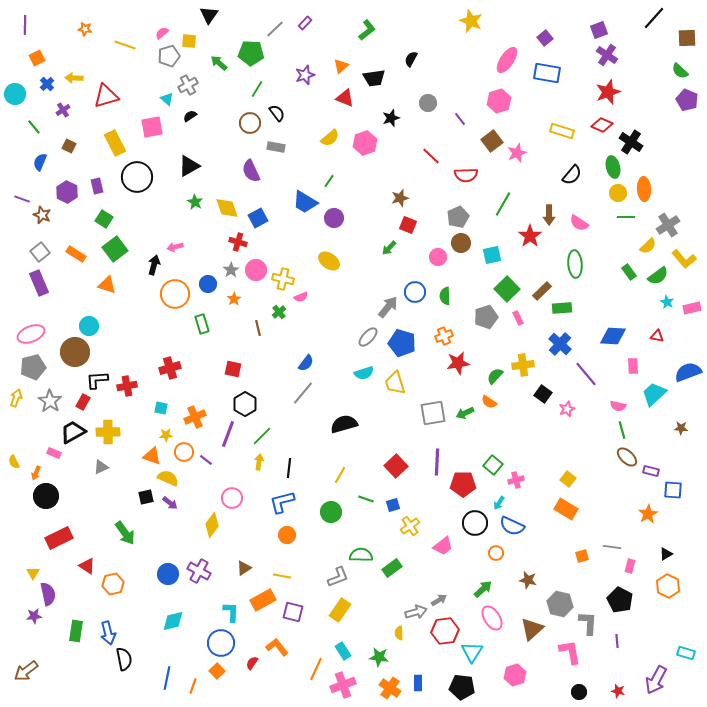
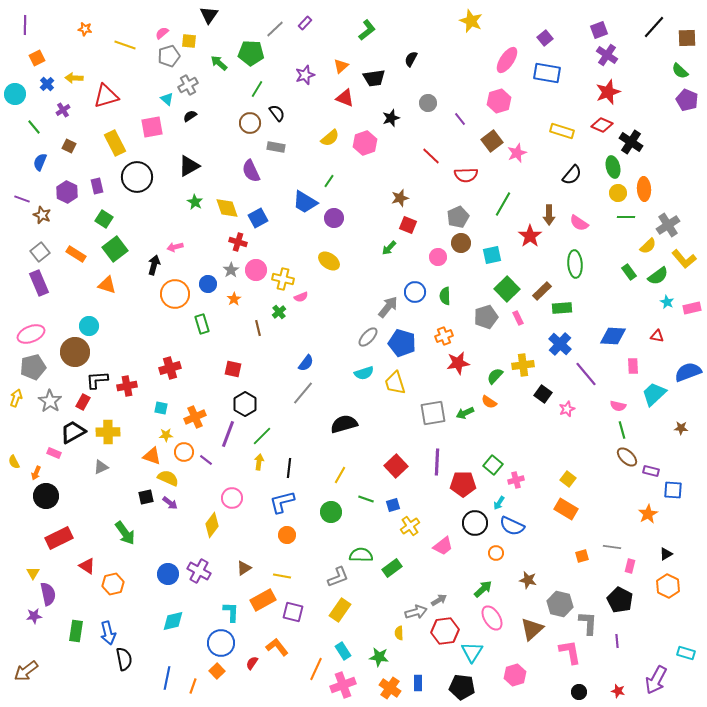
black line at (654, 18): moved 9 px down
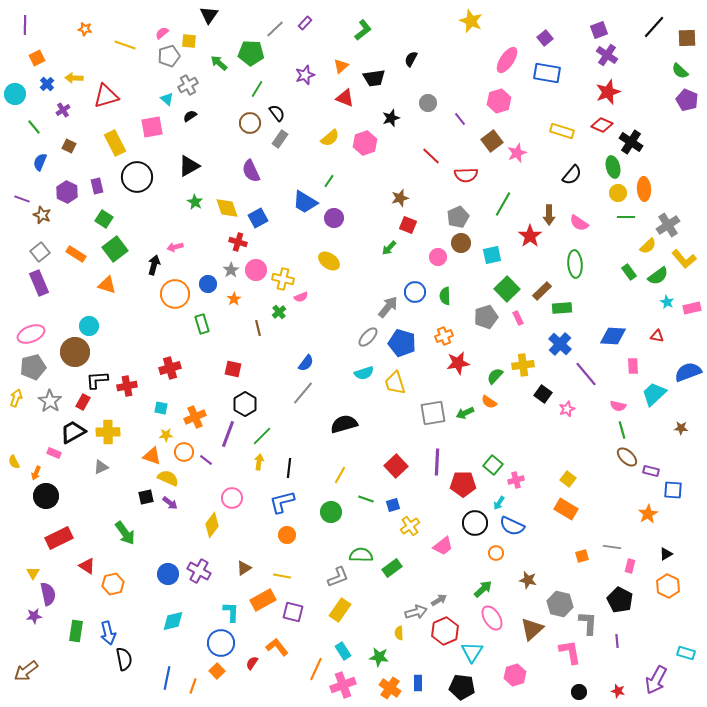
green L-shape at (367, 30): moved 4 px left
gray rectangle at (276, 147): moved 4 px right, 8 px up; rotated 66 degrees counterclockwise
red hexagon at (445, 631): rotated 16 degrees counterclockwise
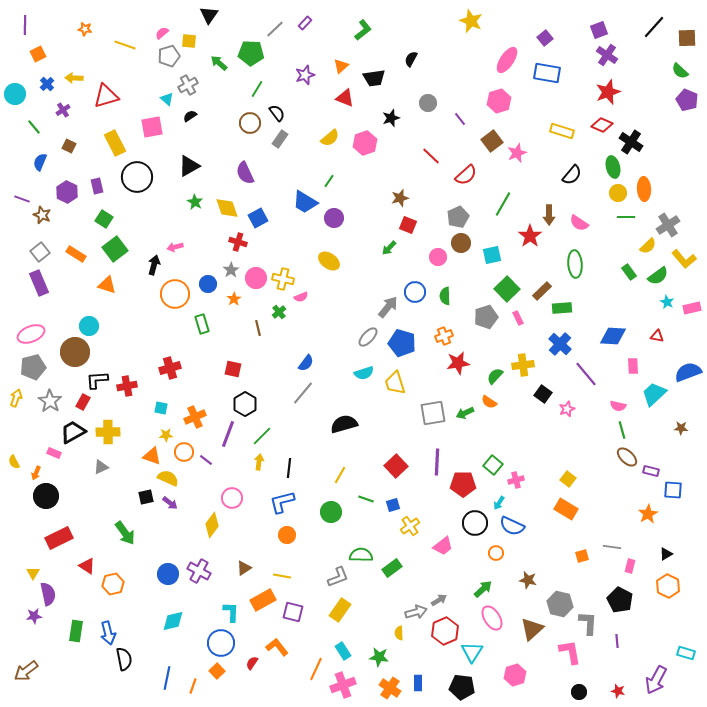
orange square at (37, 58): moved 1 px right, 4 px up
purple semicircle at (251, 171): moved 6 px left, 2 px down
red semicircle at (466, 175): rotated 40 degrees counterclockwise
pink circle at (256, 270): moved 8 px down
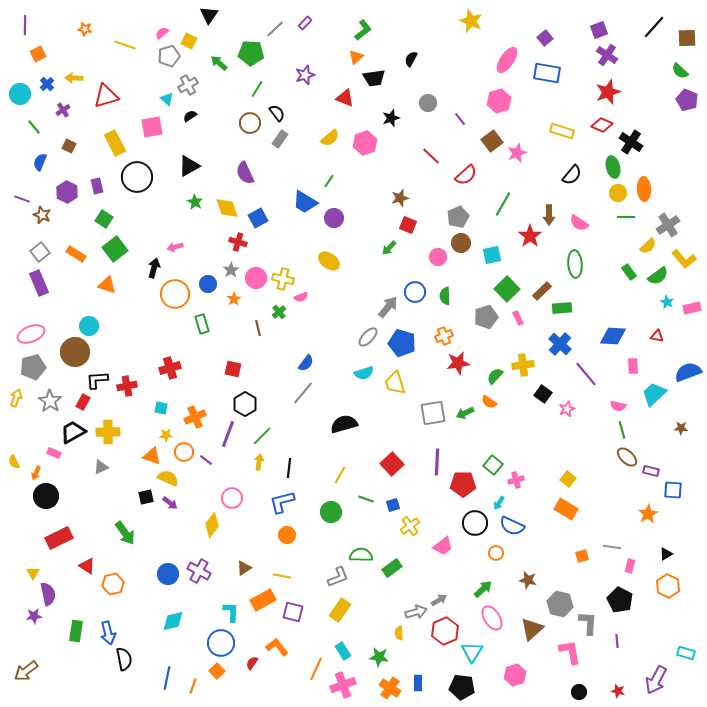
yellow square at (189, 41): rotated 21 degrees clockwise
orange triangle at (341, 66): moved 15 px right, 9 px up
cyan circle at (15, 94): moved 5 px right
black arrow at (154, 265): moved 3 px down
red square at (396, 466): moved 4 px left, 2 px up
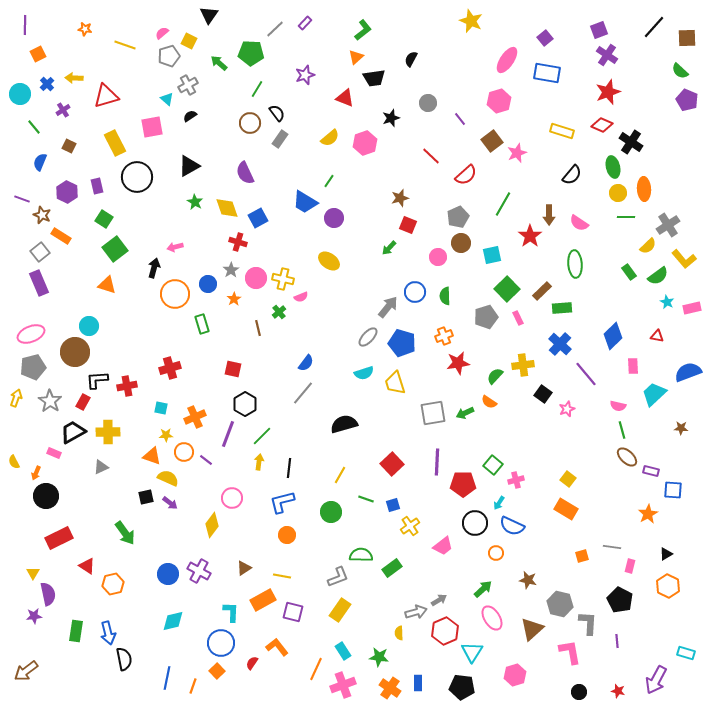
orange rectangle at (76, 254): moved 15 px left, 18 px up
blue diamond at (613, 336): rotated 48 degrees counterclockwise
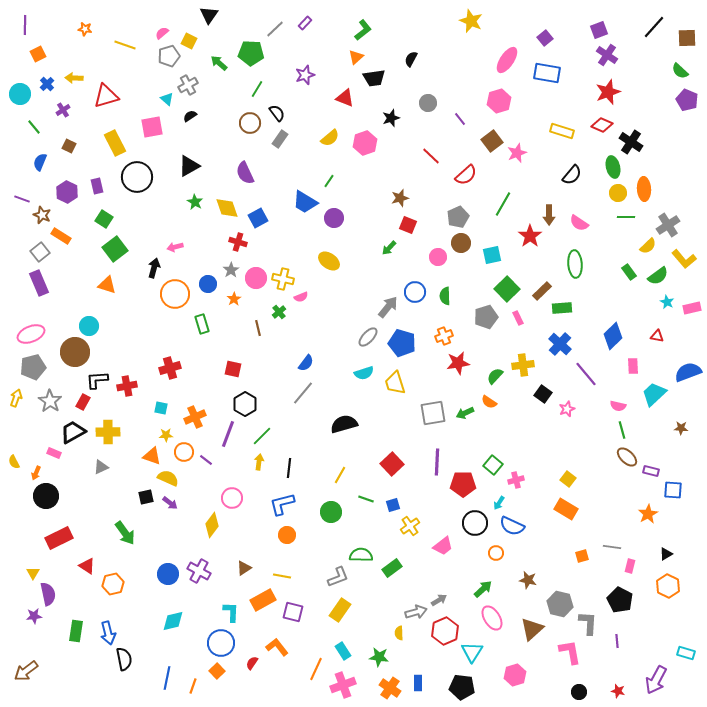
blue L-shape at (282, 502): moved 2 px down
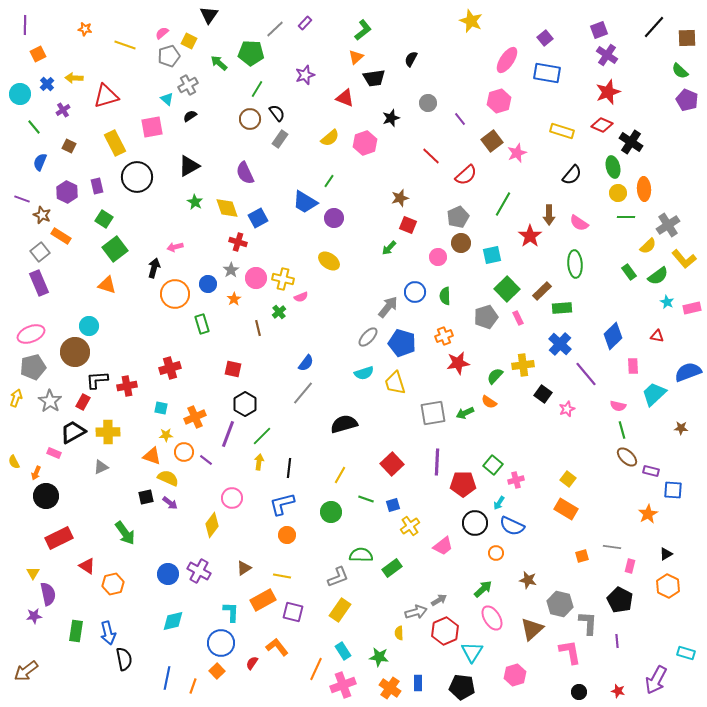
brown circle at (250, 123): moved 4 px up
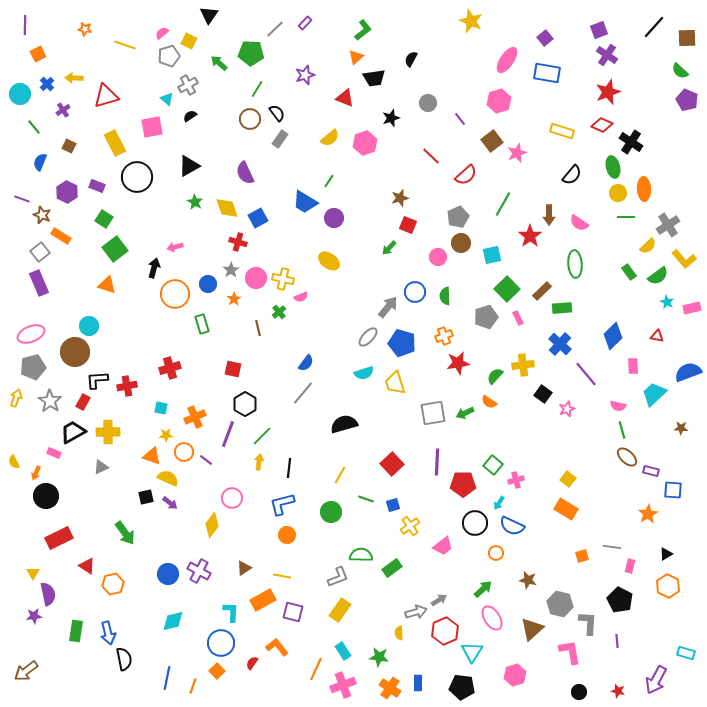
purple rectangle at (97, 186): rotated 56 degrees counterclockwise
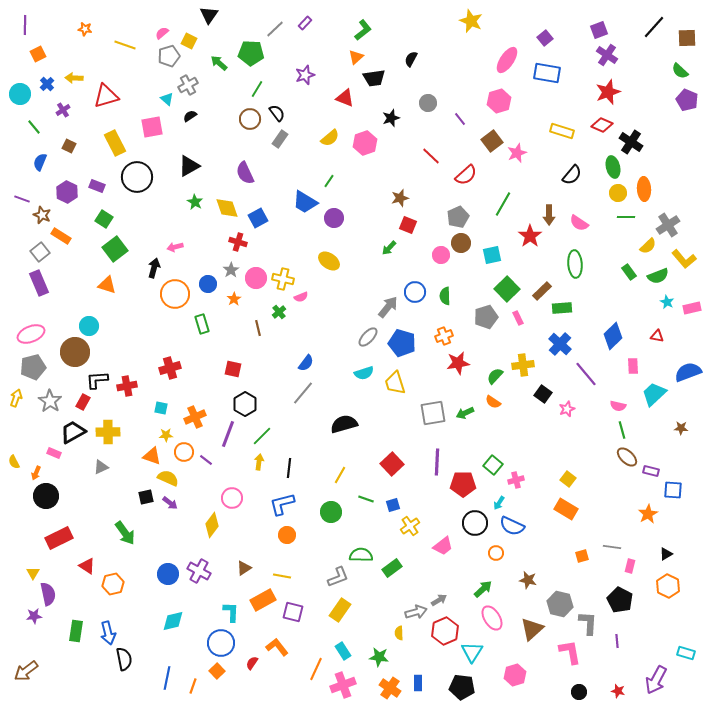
pink circle at (438, 257): moved 3 px right, 2 px up
green semicircle at (658, 276): rotated 15 degrees clockwise
orange semicircle at (489, 402): moved 4 px right
